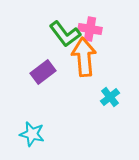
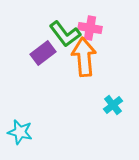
pink cross: moved 1 px up
purple rectangle: moved 19 px up
cyan cross: moved 3 px right, 8 px down
cyan star: moved 12 px left, 2 px up
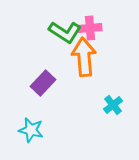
pink cross: rotated 15 degrees counterclockwise
green L-shape: moved 2 px up; rotated 20 degrees counterclockwise
purple rectangle: moved 30 px down; rotated 10 degrees counterclockwise
cyan star: moved 11 px right, 2 px up
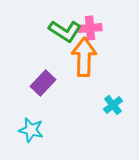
green L-shape: moved 1 px up
orange arrow: rotated 6 degrees clockwise
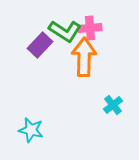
purple rectangle: moved 3 px left, 38 px up
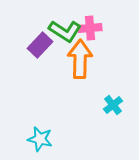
orange arrow: moved 4 px left, 2 px down
cyan star: moved 9 px right, 9 px down
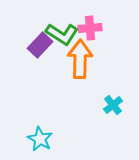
green L-shape: moved 3 px left, 3 px down
cyan star: rotated 15 degrees clockwise
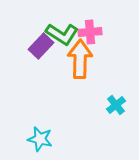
pink cross: moved 4 px down
purple rectangle: moved 1 px right, 1 px down
cyan cross: moved 3 px right
cyan star: rotated 15 degrees counterclockwise
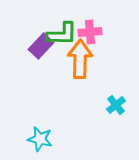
green L-shape: rotated 32 degrees counterclockwise
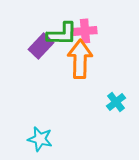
pink cross: moved 5 px left, 1 px up
cyan cross: moved 3 px up
